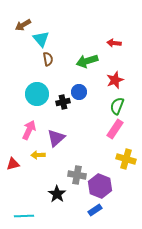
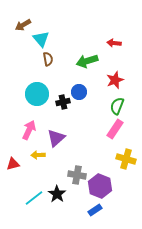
cyan line: moved 10 px right, 18 px up; rotated 36 degrees counterclockwise
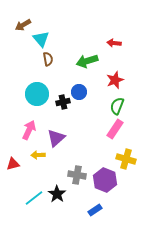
purple hexagon: moved 5 px right, 6 px up
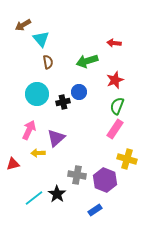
brown semicircle: moved 3 px down
yellow arrow: moved 2 px up
yellow cross: moved 1 px right
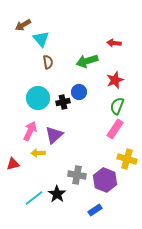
cyan circle: moved 1 px right, 4 px down
pink arrow: moved 1 px right, 1 px down
purple triangle: moved 2 px left, 3 px up
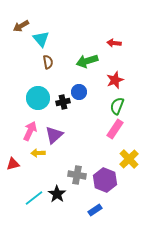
brown arrow: moved 2 px left, 1 px down
yellow cross: moved 2 px right; rotated 30 degrees clockwise
